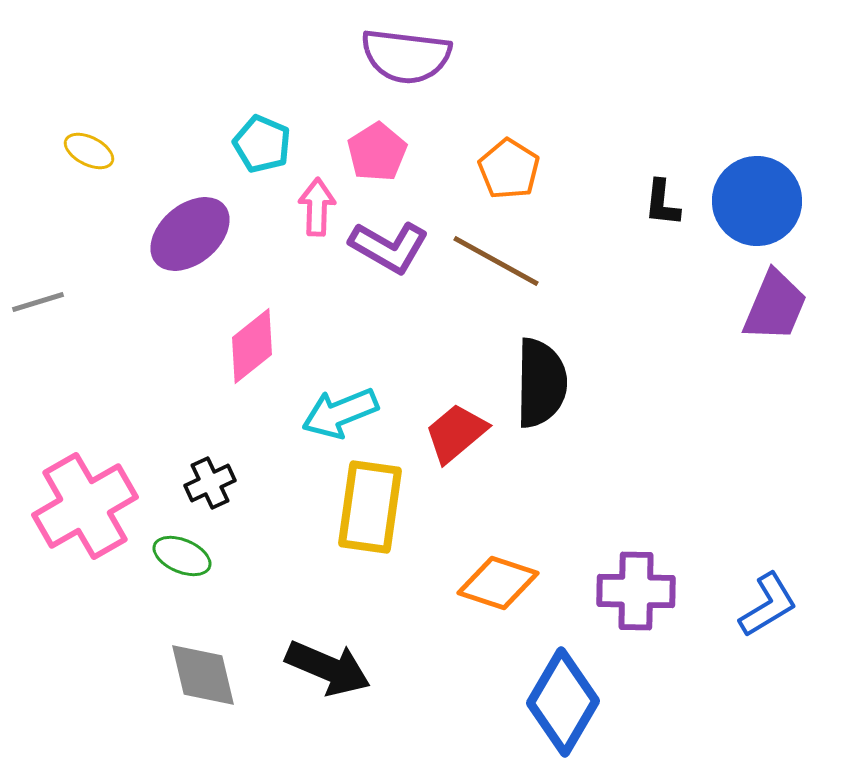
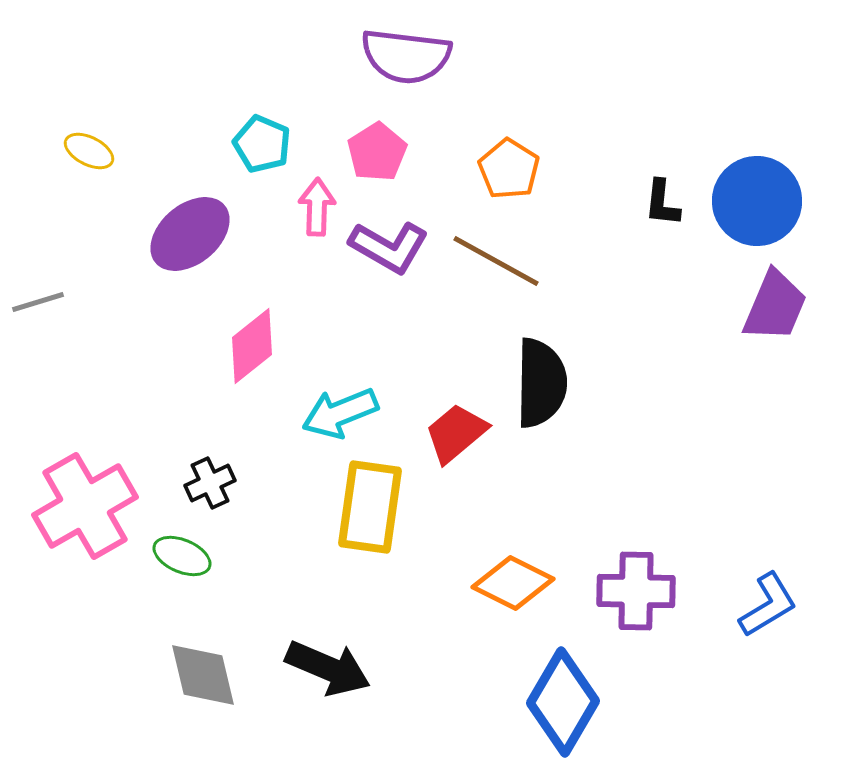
orange diamond: moved 15 px right; rotated 8 degrees clockwise
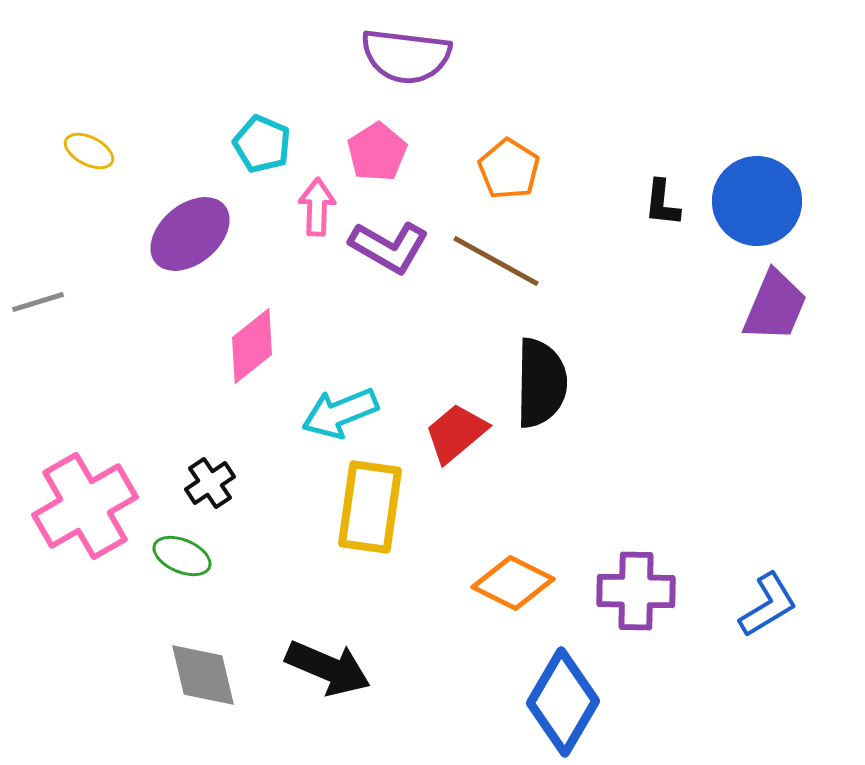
black cross: rotated 9 degrees counterclockwise
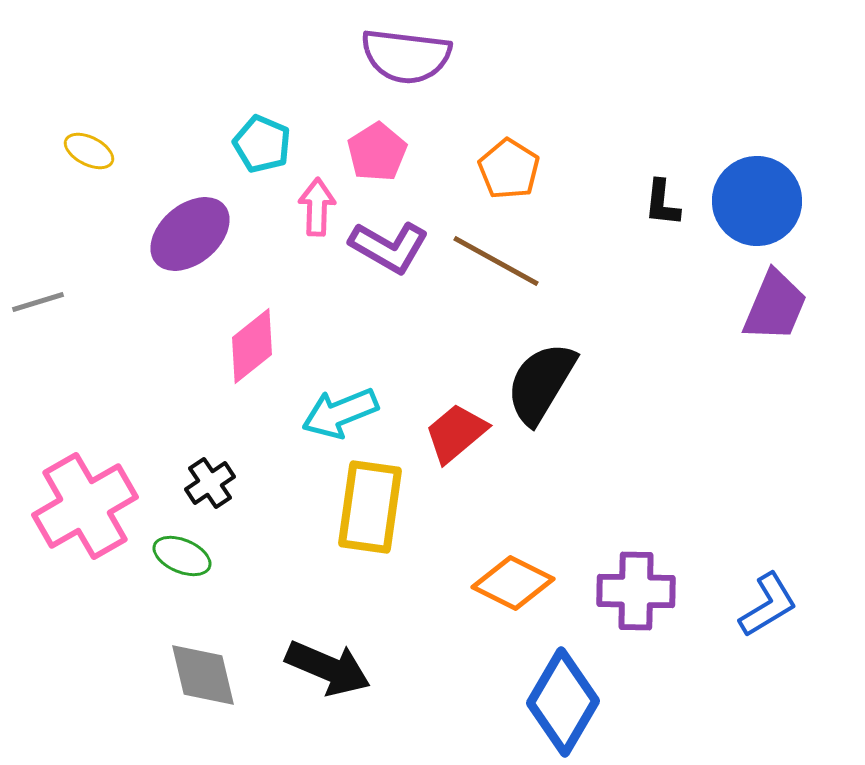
black semicircle: rotated 150 degrees counterclockwise
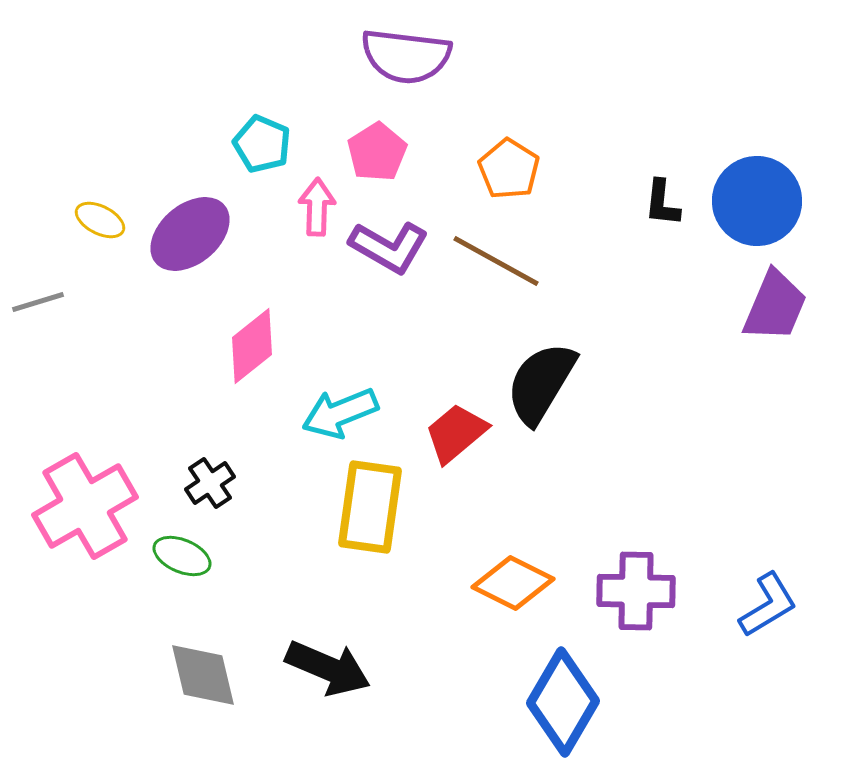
yellow ellipse: moved 11 px right, 69 px down
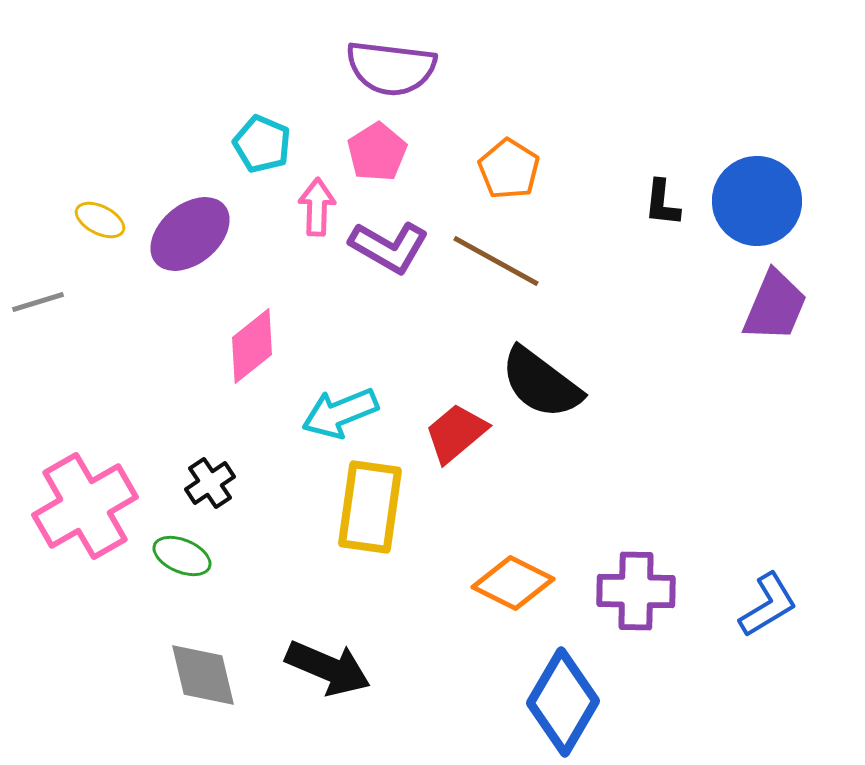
purple semicircle: moved 15 px left, 12 px down
black semicircle: rotated 84 degrees counterclockwise
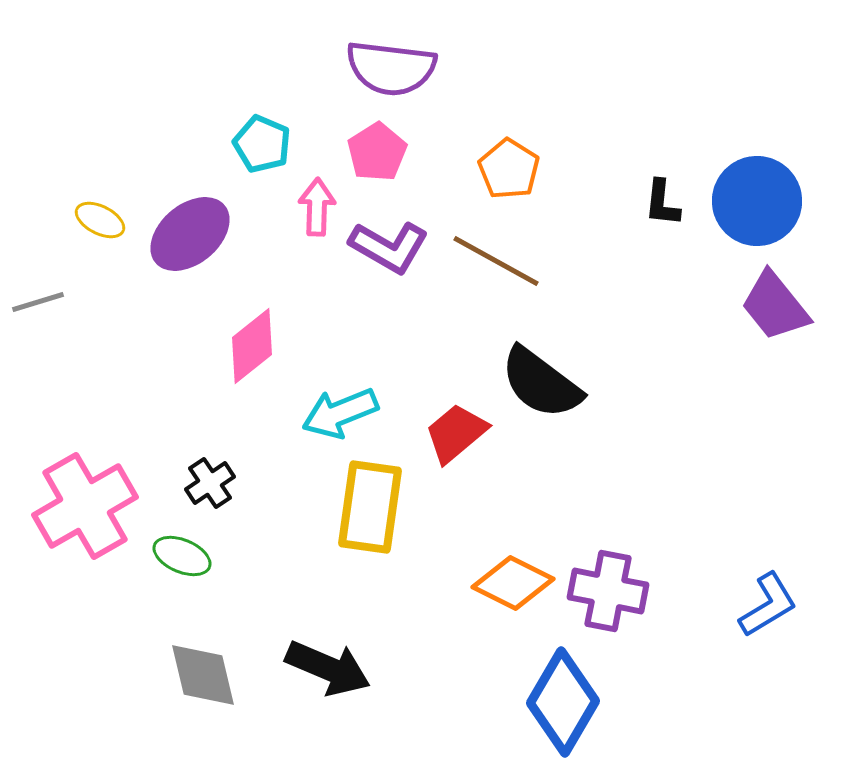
purple trapezoid: rotated 118 degrees clockwise
purple cross: moved 28 px left; rotated 10 degrees clockwise
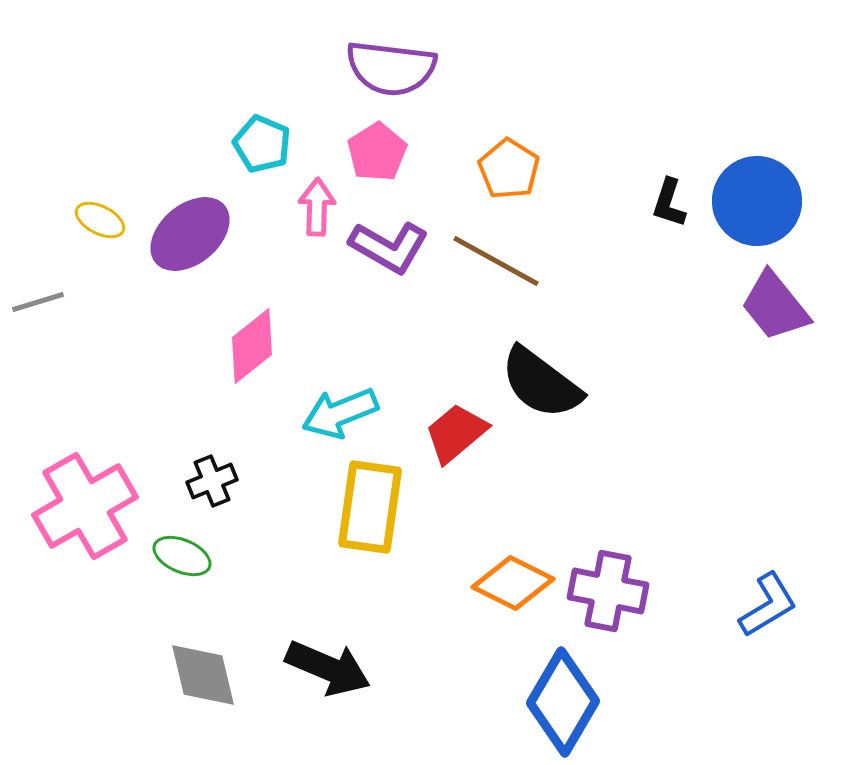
black L-shape: moved 7 px right; rotated 12 degrees clockwise
black cross: moved 2 px right, 2 px up; rotated 12 degrees clockwise
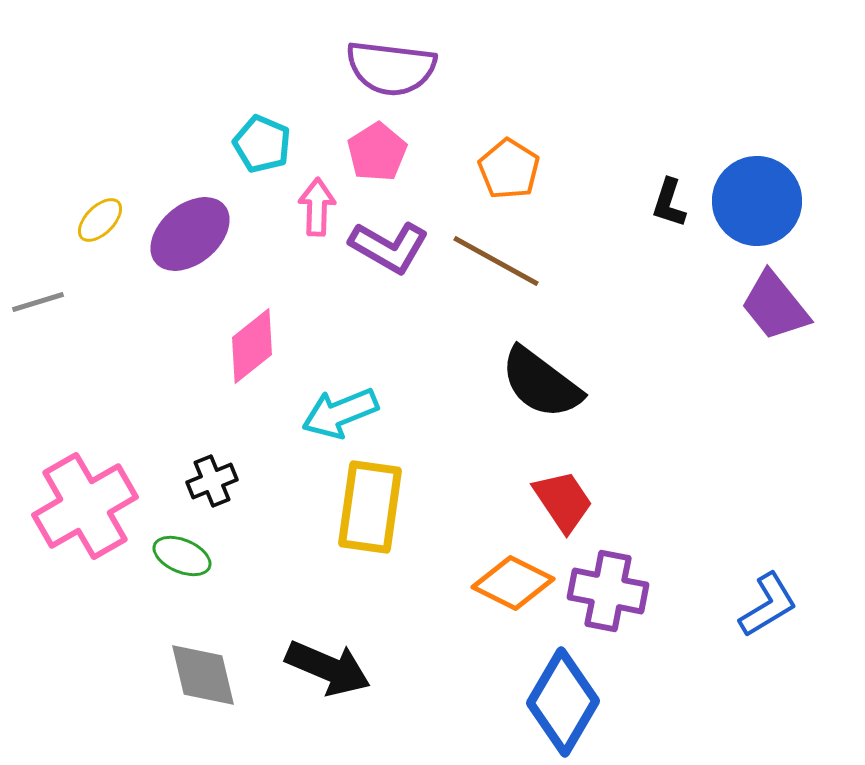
yellow ellipse: rotated 72 degrees counterclockwise
red trapezoid: moved 107 px right, 68 px down; rotated 96 degrees clockwise
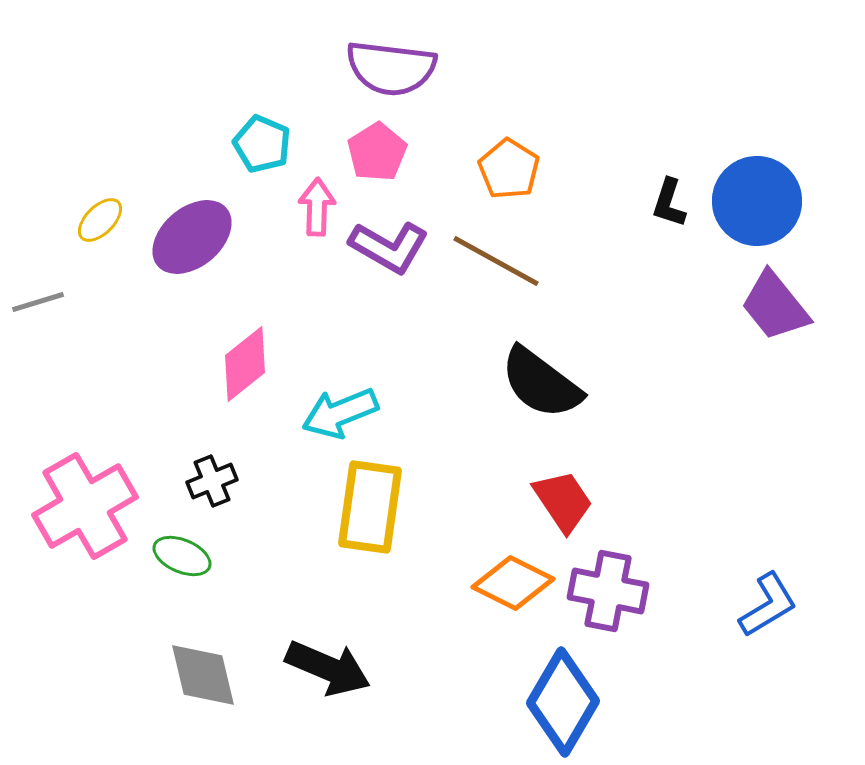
purple ellipse: moved 2 px right, 3 px down
pink diamond: moved 7 px left, 18 px down
